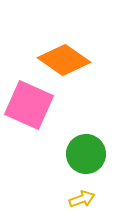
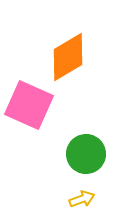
orange diamond: moved 4 px right, 3 px up; rotated 66 degrees counterclockwise
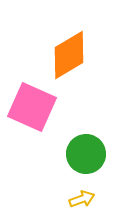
orange diamond: moved 1 px right, 2 px up
pink square: moved 3 px right, 2 px down
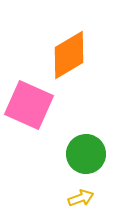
pink square: moved 3 px left, 2 px up
yellow arrow: moved 1 px left, 1 px up
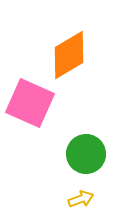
pink square: moved 1 px right, 2 px up
yellow arrow: moved 1 px down
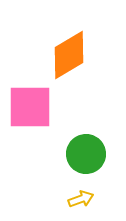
pink square: moved 4 px down; rotated 24 degrees counterclockwise
